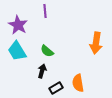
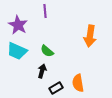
orange arrow: moved 6 px left, 7 px up
cyan trapezoid: rotated 35 degrees counterclockwise
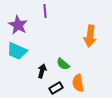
green semicircle: moved 16 px right, 13 px down
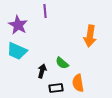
green semicircle: moved 1 px left, 1 px up
black rectangle: rotated 24 degrees clockwise
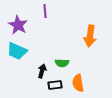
green semicircle: rotated 40 degrees counterclockwise
black rectangle: moved 1 px left, 3 px up
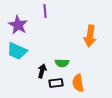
black rectangle: moved 1 px right, 2 px up
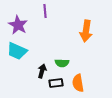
orange arrow: moved 4 px left, 5 px up
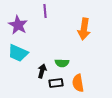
orange arrow: moved 2 px left, 2 px up
cyan trapezoid: moved 1 px right, 2 px down
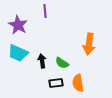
orange arrow: moved 5 px right, 15 px down
green semicircle: rotated 32 degrees clockwise
black arrow: moved 10 px up; rotated 24 degrees counterclockwise
